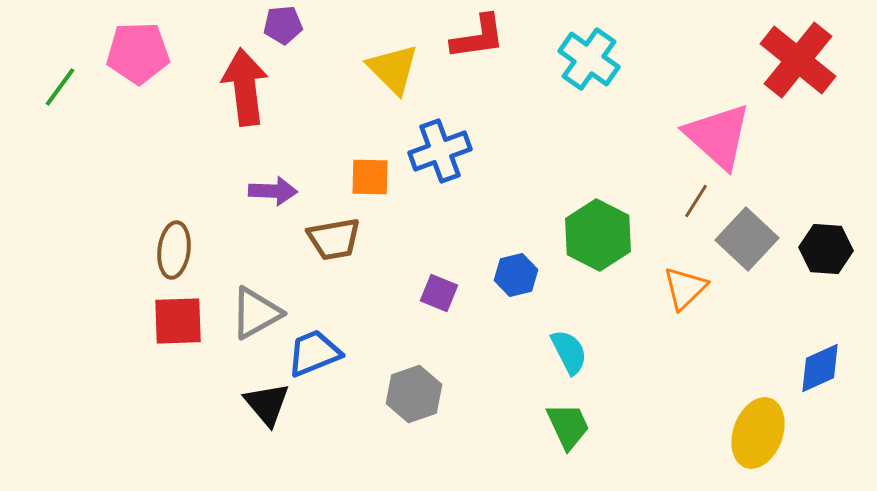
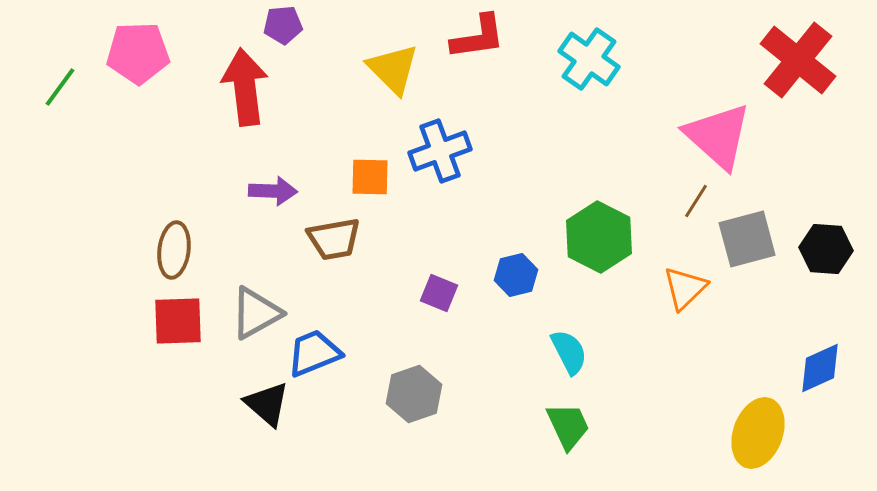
green hexagon: moved 1 px right, 2 px down
gray square: rotated 32 degrees clockwise
black triangle: rotated 9 degrees counterclockwise
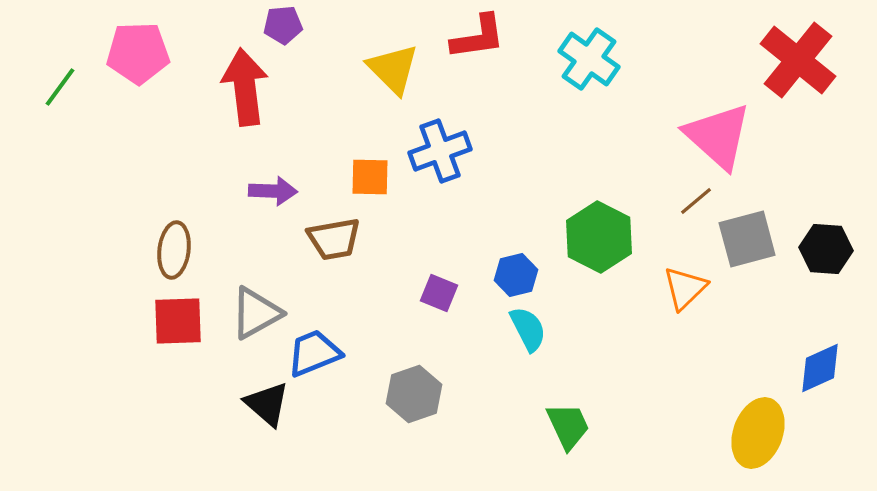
brown line: rotated 18 degrees clockwise
cyan semicircle: moved 41 px left, 23 px up
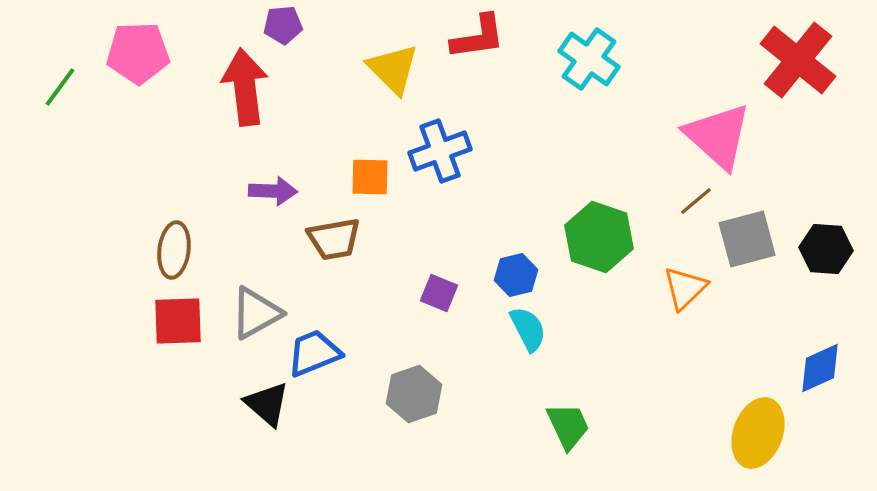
green hexagon: rotated 8 degrees counterclockwise
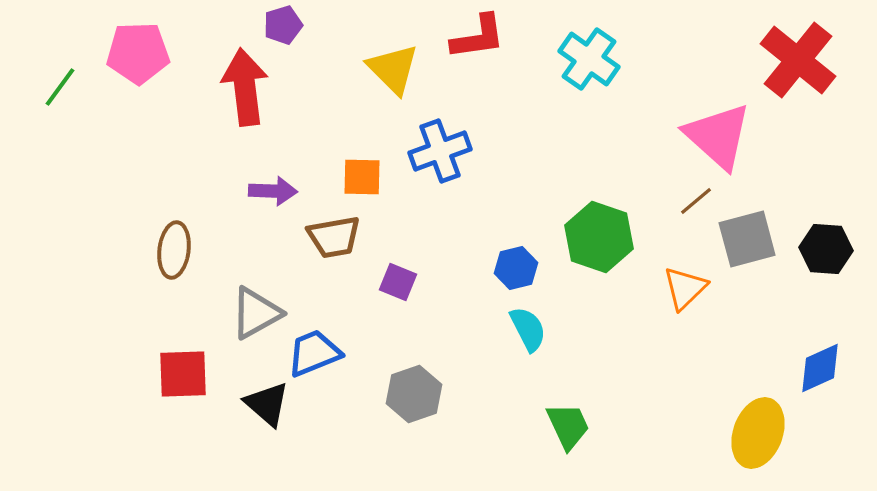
purple pentagon: rotated 12 degrees counterclockwise
orange square: moved 8 px left
brown trapezoid: moved 2 px up
blue hexagon: moved 7 px up
purple square: moved 41 px left, 11 px up
red square: moved 5 px right, 53 px down
